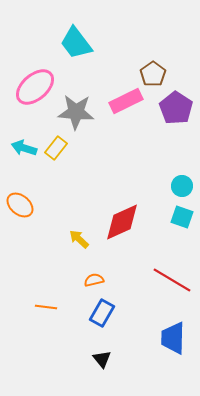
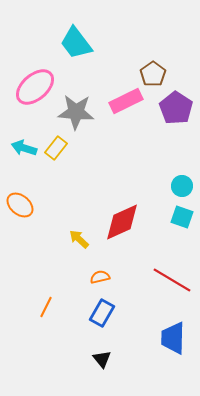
orange semicircle: moved 6 px right, 3 px up
orange line: rotated 70 degrees counterclockwise
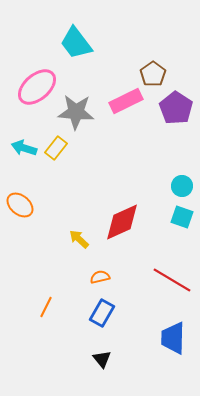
pink ellipse: moved 2 px right
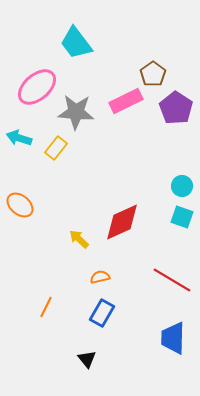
cyan arrow: moved 5 px left, 10 px up
black triangle: moved 15 px left
